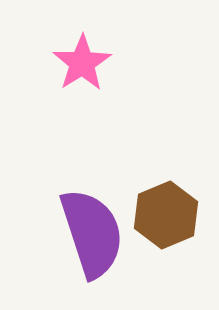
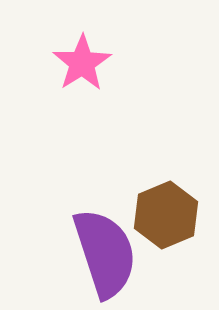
purple semicircle: moved 13 px right, 20 px down
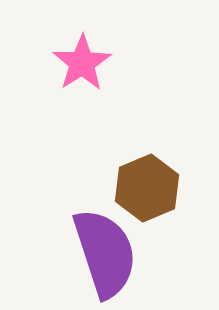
brown hexagon: moved 19 px left, 27 px up
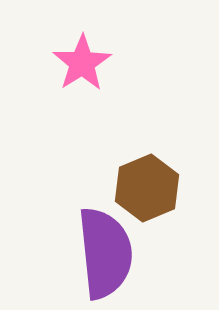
purple semicircle: rotated 12 degrees clockwise
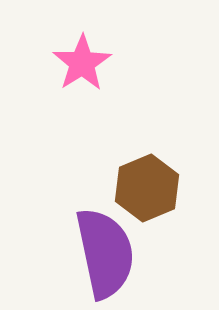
purple semicircle: rotated 6 degrees counterclockwise
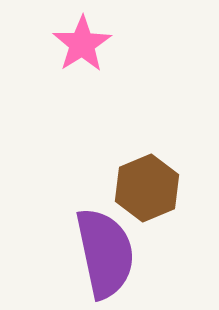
pink star: moved 19 px up
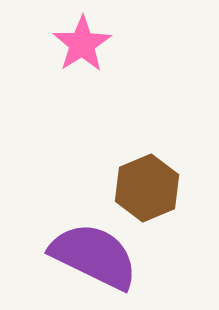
purple semicircle: moved 11 px left, 3 px down; rotated 52 degrees counterclockwise
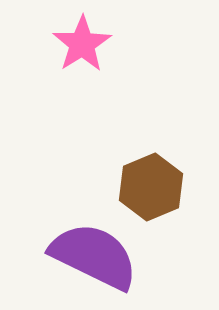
brown hexagon: moved 4 px right, 1 px up
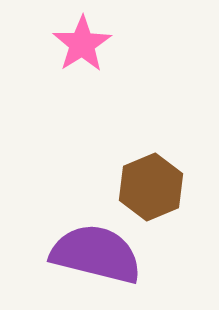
purple semicircle: moved 2 px right, 2 px up; rotated 12 degrees counterclockwise
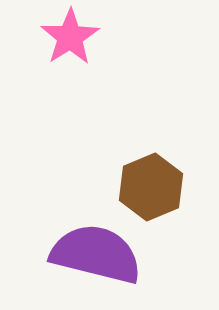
pink star: moved 12 px left, 7 px up
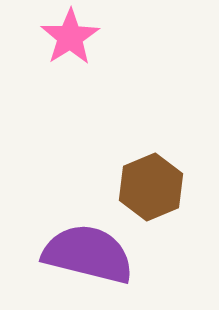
purple semicircle: moved 8 px left
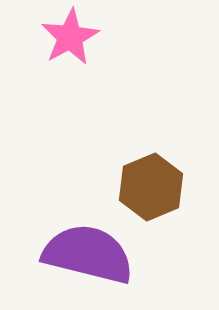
pink star: rotated 4 degrees clockwise
